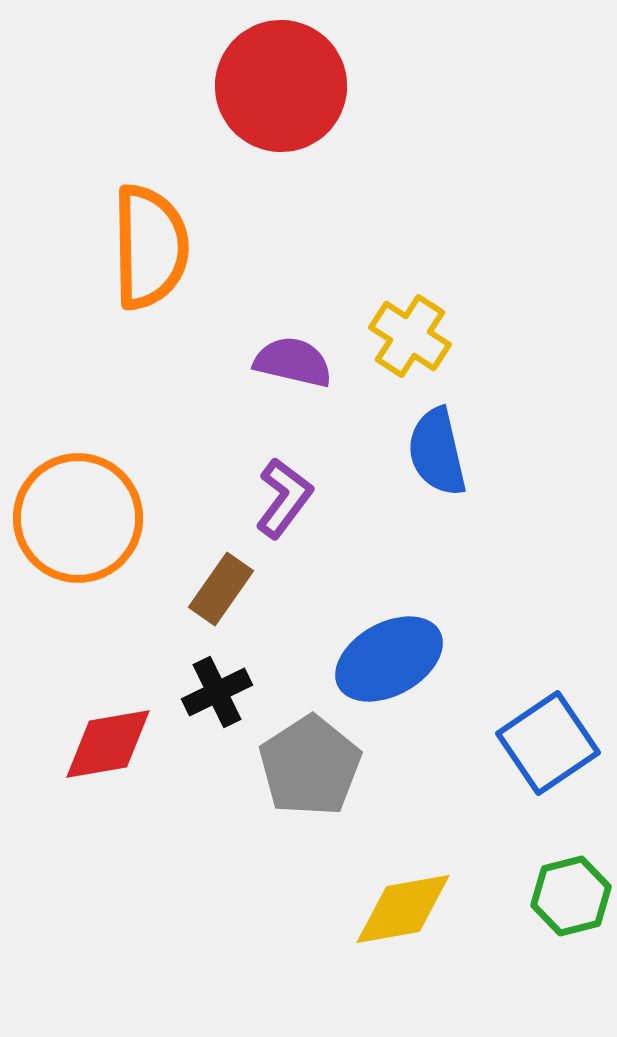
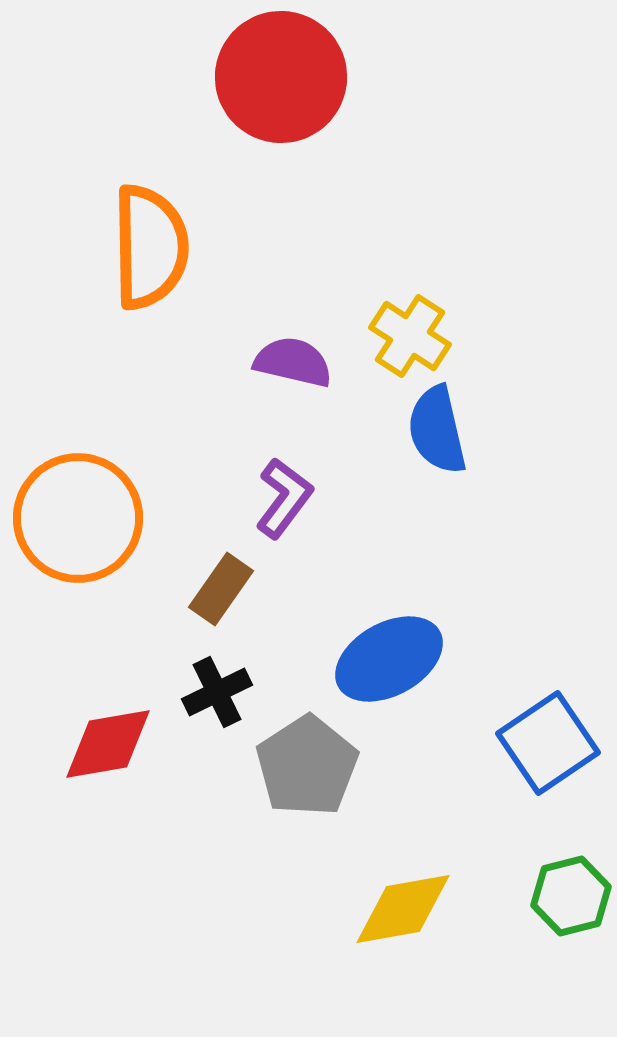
red circle: moved 9 px up
blue semicircle: moved 22 px up
gray pentagon: moved 3 px left
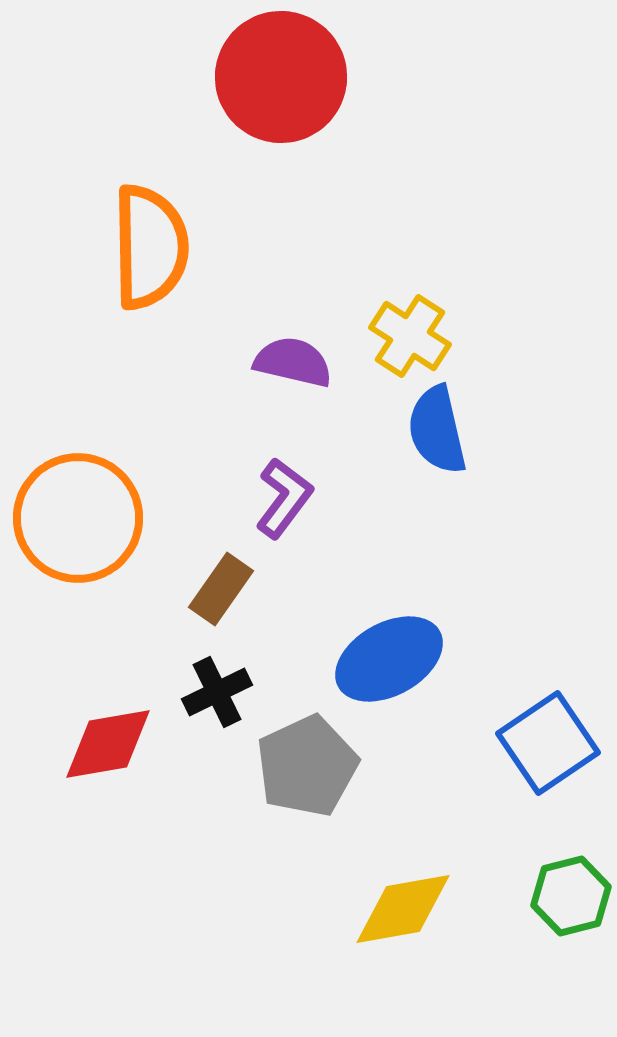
gray pentagon: rotated 8 degrees clockwise
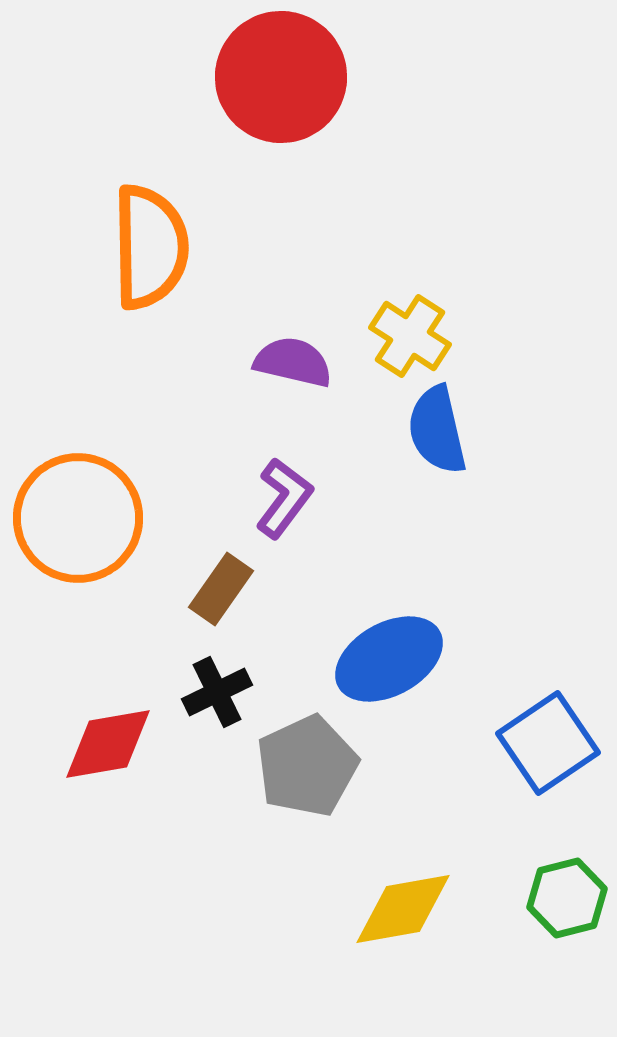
green hexagon: moved 4 px left, 2 px down
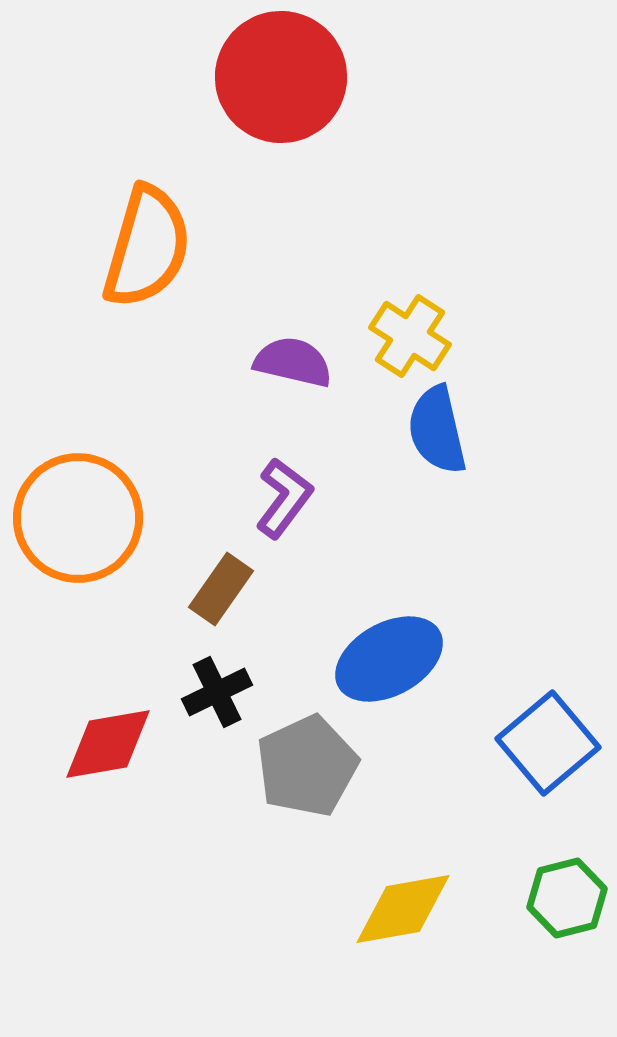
orange semicircle: moved 3 px left; rotated 17 degrees clockwise
blue square: rotated 6 degrees counterclockwise
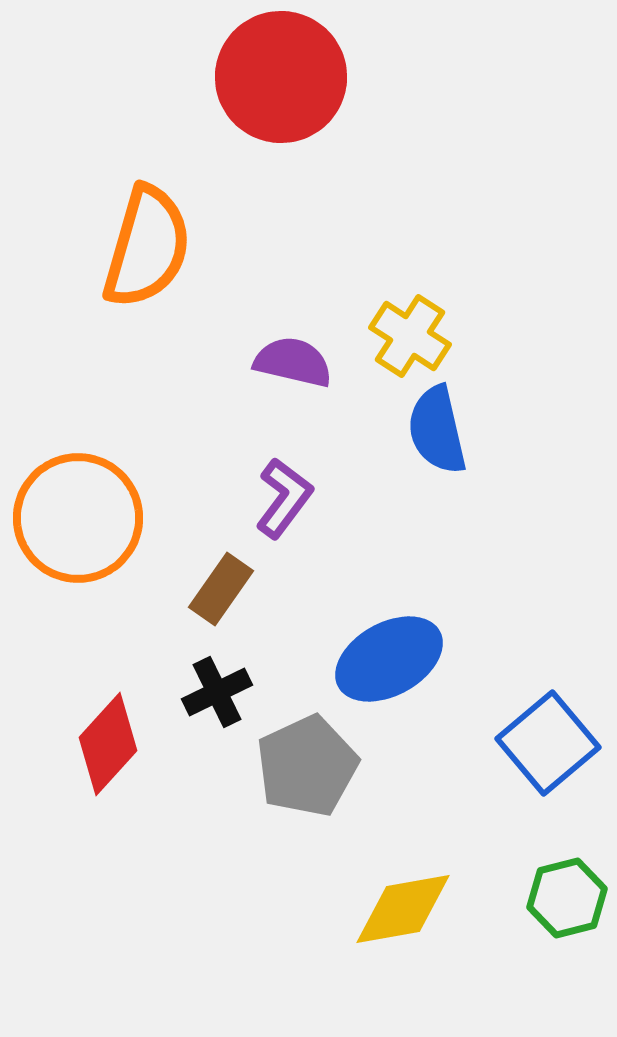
red diamond: rotated 38 degrees counterclockwise
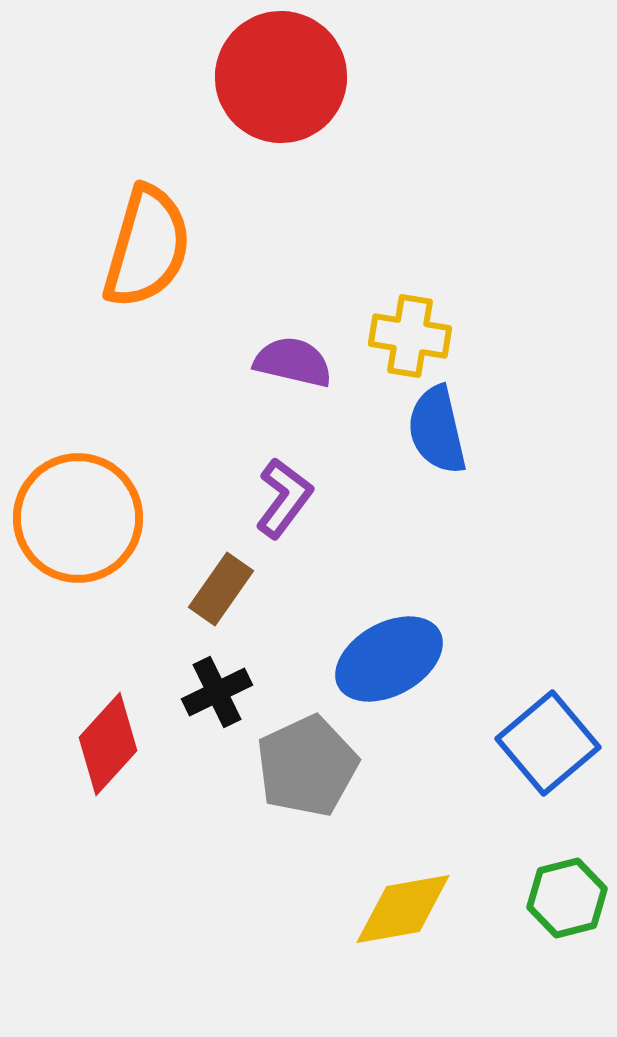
yellow cross: rotated 24 degrees counterclockwise
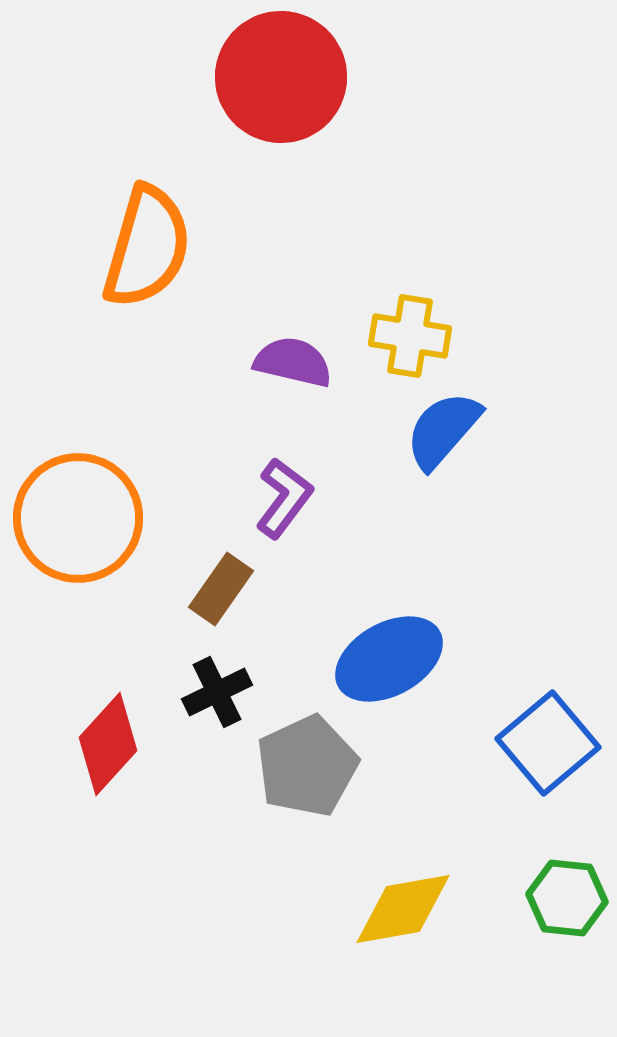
blue semicircle: moved 6 px right; rotated 54 degrees clockwise
green hexagon: rotated 20 degrees clockwise
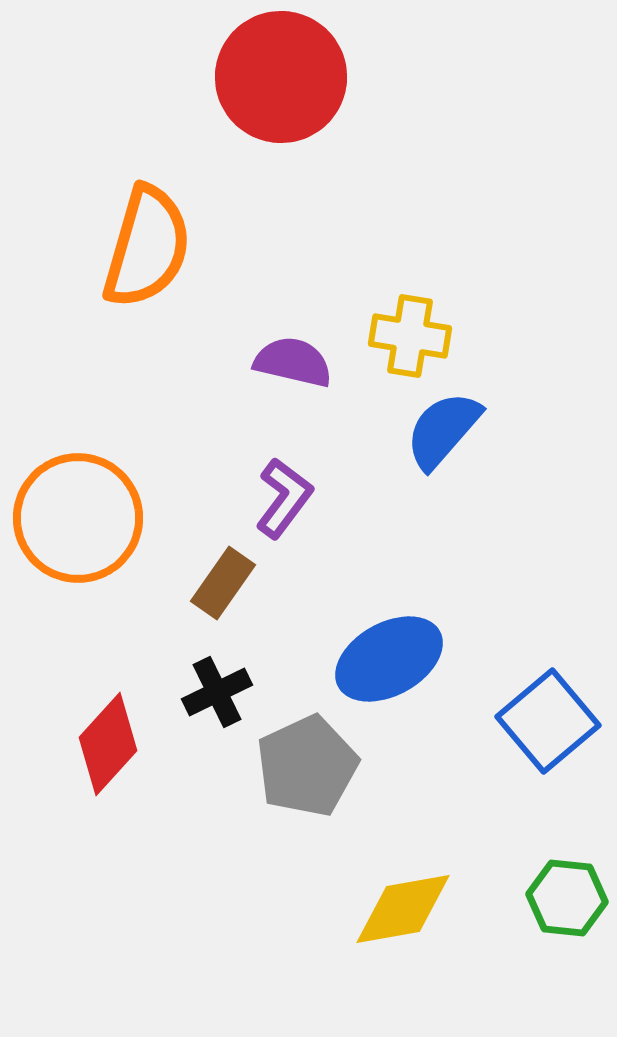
brown rectangle: moved 2 px right, 6 px up
blue square: moved 22 px up
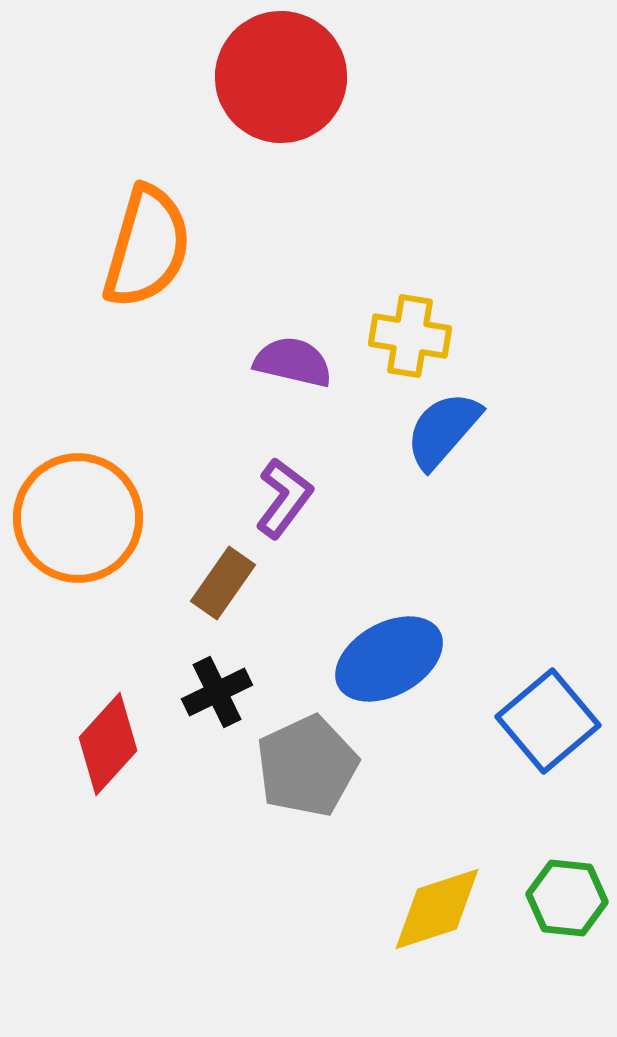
yellow diamond: moved 34 px right; rotated 8 degrees counterclockwise
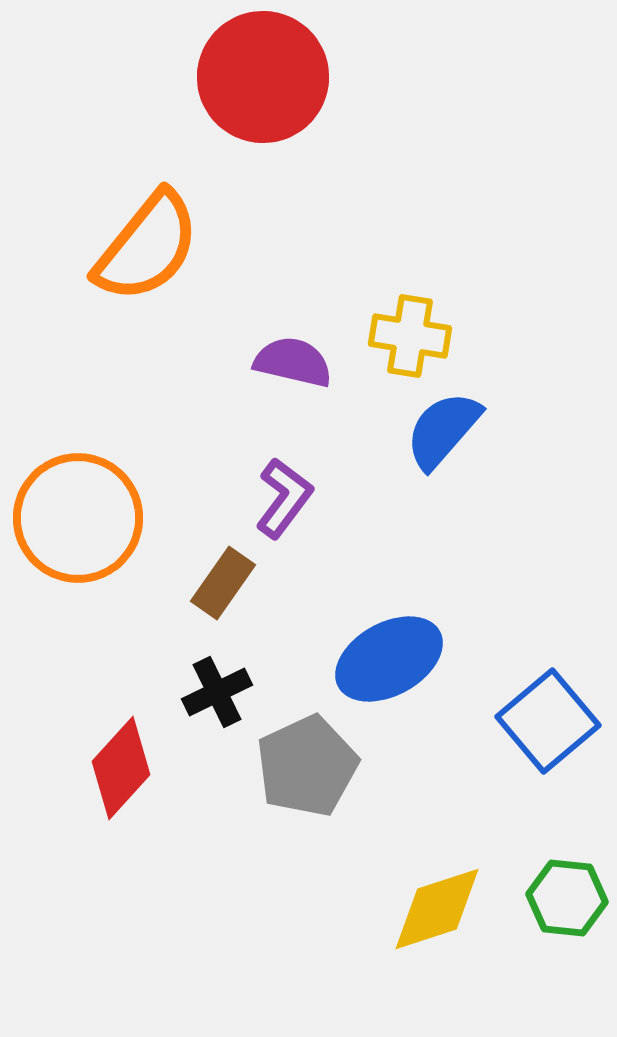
red circle: moved 18 px left
orange semicircle: rotated 23 degrees clockwise
red diamond: moved 13 px right, 24 px down
